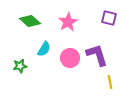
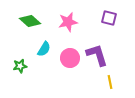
pink star: rotated 18 degrees clockwise
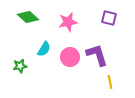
green diamond: moved 2 px left, 4 px up
pink circle: moved 1 px up
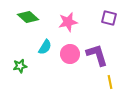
cyan semicircle: moved 1 px right, 2 px up
pink circle: moved 3 px up
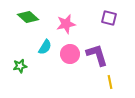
pink star: moved 2 px left, 2 px down
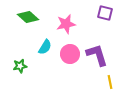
purple square: moved 4 px left, 5 px up
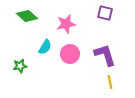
green diamond: moved 1 px left, 1 px up
purple L-shape: moved 8 px right
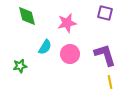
green diamond: rotated 35 degrees clockwise
pink star: moved 1 px right, 1 px up
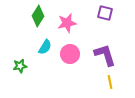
green diamond: moved 11 px right; rotated 45 degrees clockwise
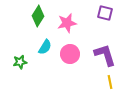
green star: moved 4 px up
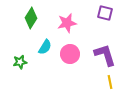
green diamond: moved 7 px left, 2 px down
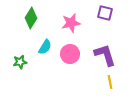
pink star: moved 4 px right
